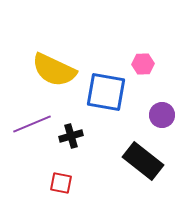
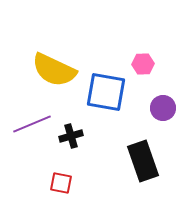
purple circle: moved 1 px right, 7 px up
black rectangle: rotated 33 degrees clockwise
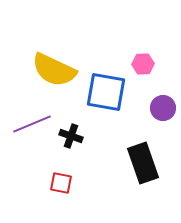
black cross: rotated 35 degrees clockwise
black rectangle: moved 2 px down
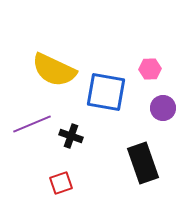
pink hexagon: moved 7 px right, 5 px down
red square: rotated 30 degrees counterclockwise
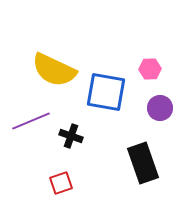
purple circle: moved 3 px left
purple line: moved 1 px left, 3 px up
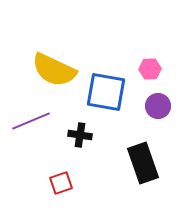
purple circle: moved 2 px left, 2 px up
black cross: moved 9 px right, 1 px up; rotated 10 degrees counterclockwise
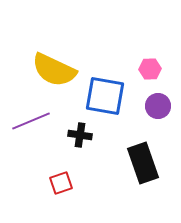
blue square: moved 1 px left, 4 px down
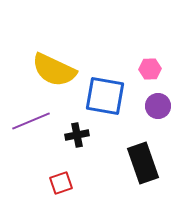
black cross: moved 3 px left; rotated 20 degrees counterclockwise
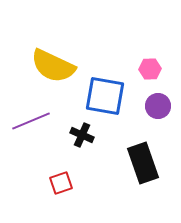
yellow semicircle: moved 1 px left, 4 px up
black cross: moved 5 px right; rotated 35 degrees clockwise
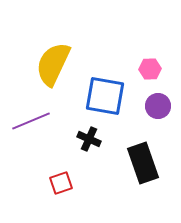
yellow semicircle: moved 2 px up; rotated 90 degrees clockwise
black cross: moved 7 px right, 4 px down
